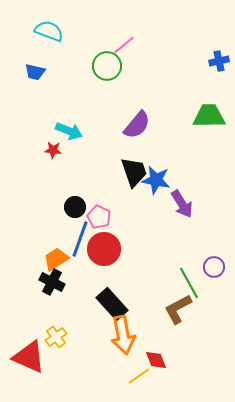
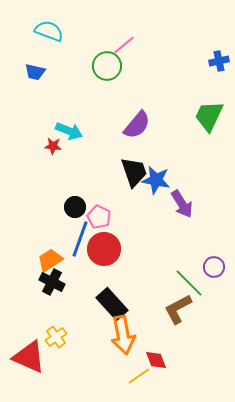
green trapezoid: rotated 64 degrees counterclockwise
red star: moved 4 px up
orange trapezoid: moved 6 px left, 1 px down
green line: rotated 16 degrees counterclockwise
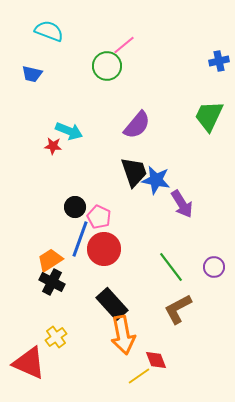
blue trapezoid: moved 3 px left, 2 px down
green line: moved 18 px left, 16 px up; rotated 8 degrees clockwise
red triangle: moved 6 px down
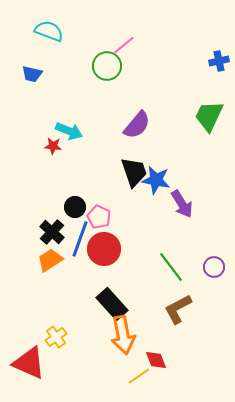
black cross: moved 50 px up; rotated 15 degrees clockwise
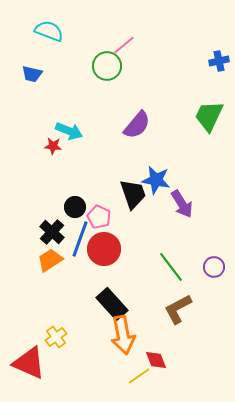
black trapezoid: moved 1 px left, 22 px down
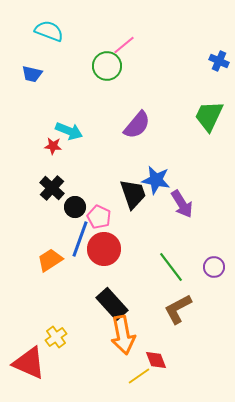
blue cross: rotated 36 degrees clockwise
black cross: moved 44 px up
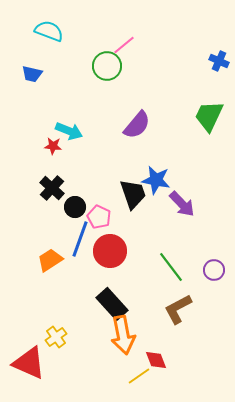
purple arrow: rotated 12 degrees counterclockwise
red circle: moved 6 px right, 2 px down
purple circle: moved 3 px down
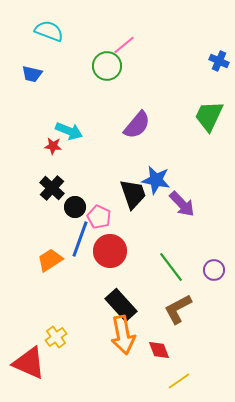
black rectangle: moved 9 px right, 1 px down
red diamond: moved 3 px right, 10 px up
yellow line: moved 40 px right, 5 px down
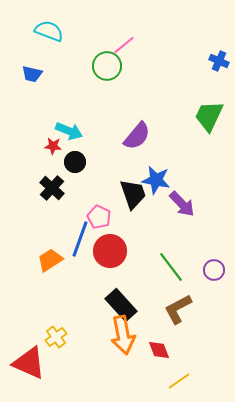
purple semicircle: moved 11 px down
black circle: moved 45 px up
